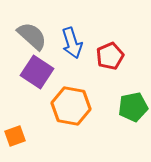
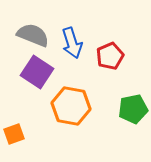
gray semicircle: moved 1 px right, 1 px up; rotated 20 degrees counterclockwise
green pentagon: moved 2 px down
orange square: moved 1 px left, 2 px up
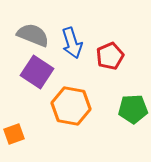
green pentagon: rotated 8 degrees clockwise
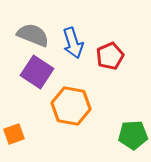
blue arrow: moved 1 px right
green pentagon: moved 26 px down
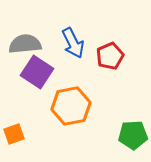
gray semicircle: moved 8 px left, 9 px down; rotated 28 degrees counterclockwise
blue arrow: rotated 8 degrees counterclockwise
orange hexagon: rotated 21 degrees counterclockwise
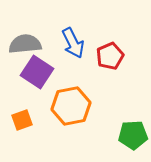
orange square: moved 8 px right, 14 px up
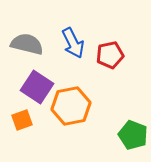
gray semicircle: moved 2 px right; rotated 20 degrees clockwise
red pentagon: moved 1 px up; rotated 12 degrees clockwise
purple square: moved 15 px down
green pentagon: rotated 24 degrees clockwise
